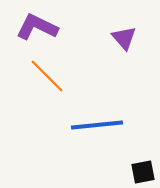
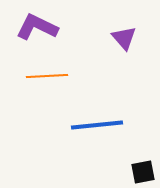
orange line: rotated 48 degrees counterclockwise
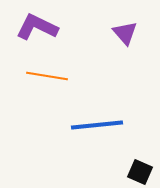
purple triangle: moved 1 px right, 5 px up
orange line: rotated 12 degrees clockwise
black square: moved 3 px left; rotated 35 degrees clockwise
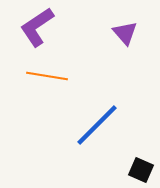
purple L-shape: rotated 60 degrees counterclockwise
blue line: rotated 39 degrees counterclockwise
black square: moved 1 px right, 2 px up
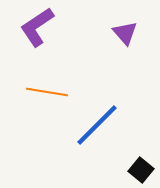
orange line: moved 16 px down
black square: rotated 15 degrees clockwise
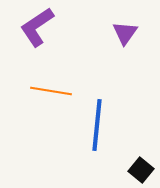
purple triangle: rotated 16 degrees clockwise
orange line: moved 4 px right, 1 px up
blue line: rotated 39 degrees counterclockwise
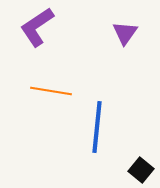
blue line: moved 2 px down
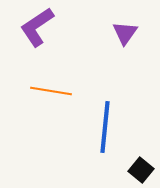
blue line: moved 8 px right
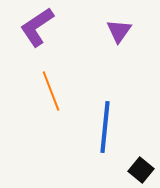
purple triangle: moved 6 px left, 2 px up
orange line: rotated 60 degrees clockwise
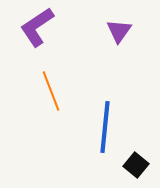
black square: moved 5 px left, 5 px up
